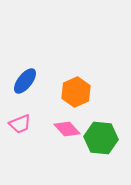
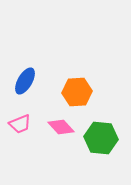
blue ellipse: rotated 8 degrees counterclockwise
orange hexagon: moved 1 px right; rotated 20 degrees clockwise
pink diamond: moved 6 px left, 2 px up
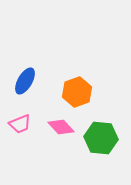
orange hexagon: rotated 16 degrees counterclockwise
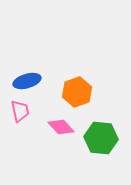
blue ellipse: moved 2 px right; rotated 44 degrees clockwise
pink trapezoid: moved 13 px up; rotated 80 degrees counterclockwise
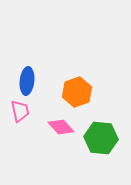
blue ellipse: rotated 68 degrees counterclockwise
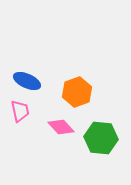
blue ellipse: rotated 72 degrees counterclockwise
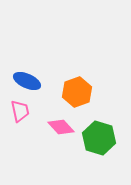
green hexagon: moved 2 px left; rotated 12 degrees clockwise
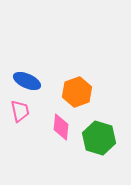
pink diamond: rotated 48 degrees clockwise
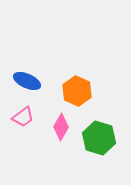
orange hexagon: moved 1 px up; rotated 16 degrees counterclockwise
pink trapezoid: moved 3 px right, 6 px down; rotated 65 degrees clockwise
pink diamond: rotated 24 degrees clockwise
